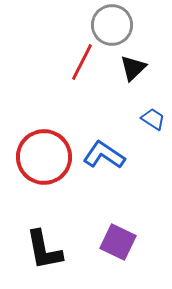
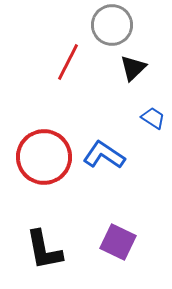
red line: moved 14 px left
blue trapezoid: moved 1 px up
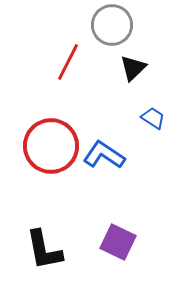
red circle: moved 7 px right, 11 px up
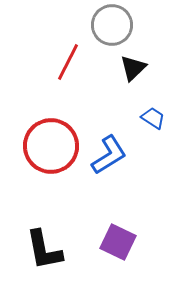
blue L-shape: moved 5 px right; rotated 114 degrees clockwise
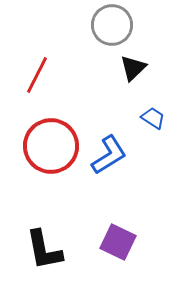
red line: moved 31 px left, 13 px down
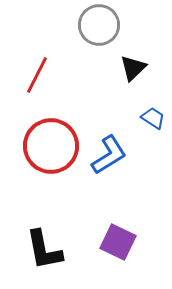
gray circle: moved 13 px left
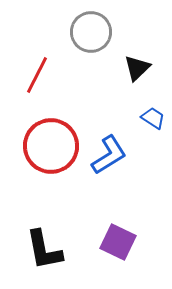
gray circle: moved 8 px left, 7 px down
black triangle: moved 4 px right
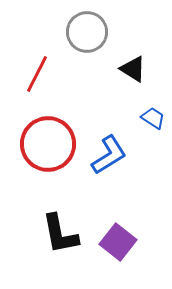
gray circle: moved 4 px left
black triangle: moved 4 px left, 1 px down; rotated 44 degrees counterclockwise
red line: moved 1 px up
red circle: moved 3 px left, 2 px up
purple square: rotated 12 degrees clockwise
black L-shape: moved 16 px right, 16 px up
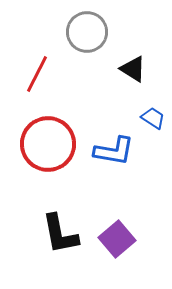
blue L-shape: moved 5 px right, 4 px up; rotated 42 degrees clockwise
purple square: moved 1 px left, 3 px up; rotated 12 degrees clockwise
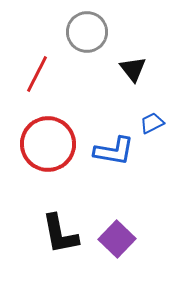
black triangle: rotated 20 degrees clockwise
blue trapezoid: moved 1 px left, 5 px down; rotated 60 degrees counterclockwise
purple square: rotated 6 degrees counterclockwise
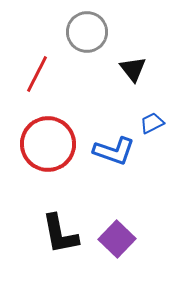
blue L-shape: rotated 9 degrees clockwise
